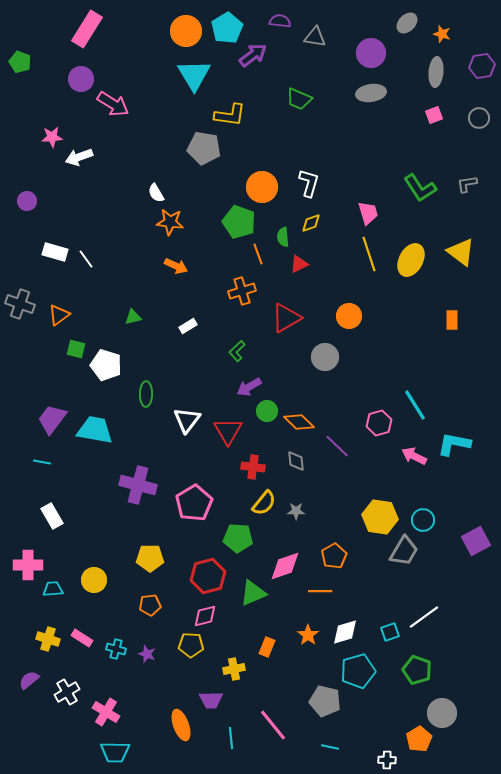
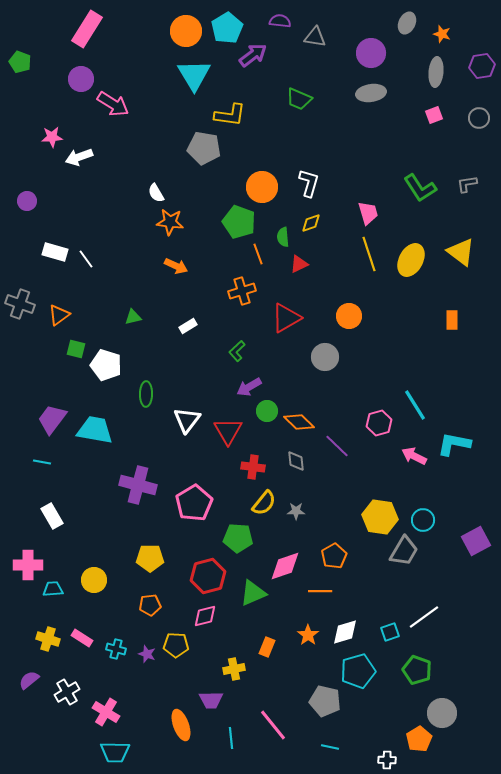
gray ellipse at (407, 23): rotated 20 degrees counterclockwise
yellow pentagon at (191, 645): moved 15 px left
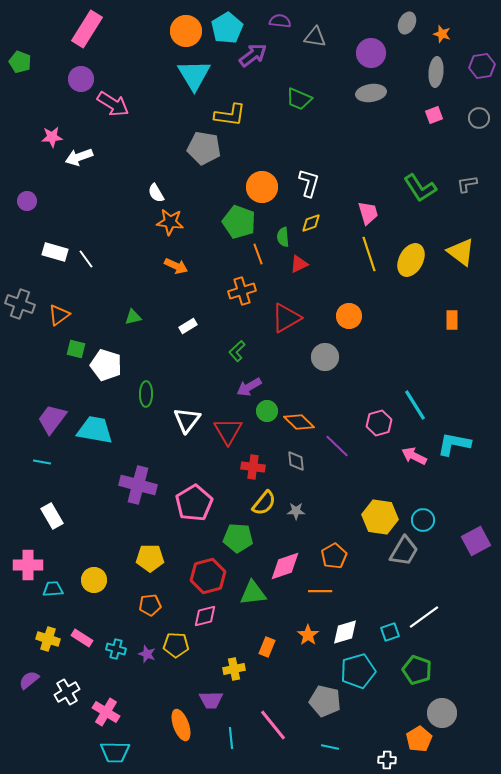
green triangle at (253, 593): rotated 16 degrees clockwise
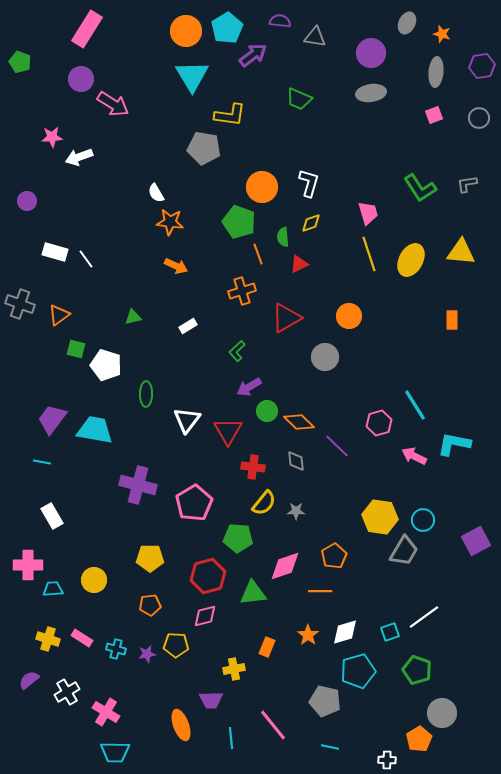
cyan triangle at (194, 75): moved 2 px left, 1 px down
yellow triangle at (461, 252): rotated 32 degrees counterclockwise
purple star at (147, 654): rotated 30 degrees counterclockwise
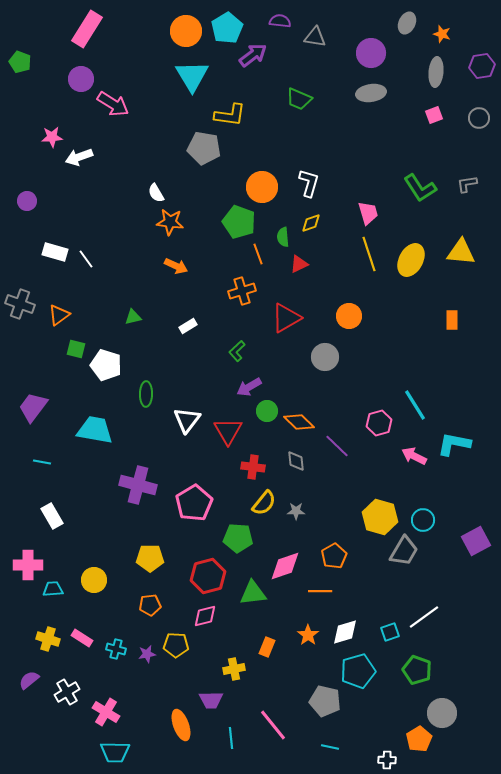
purple trapezoid at (52, 419): moved 19 px left, 12 px up
yellow hexagon at (380, 517): rotated 8 degrees clockwise
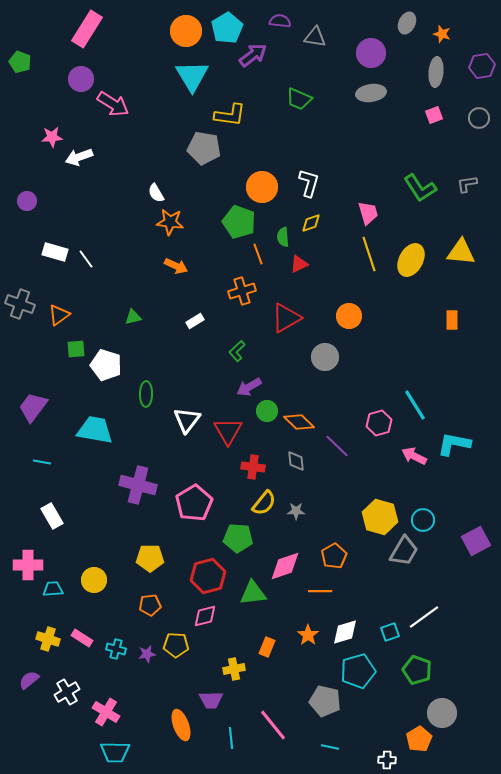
white rectangle at (188, 326): moved 7 px right, 5 px up
green square at (76, 349): rotated 18 degrees counterclockwise
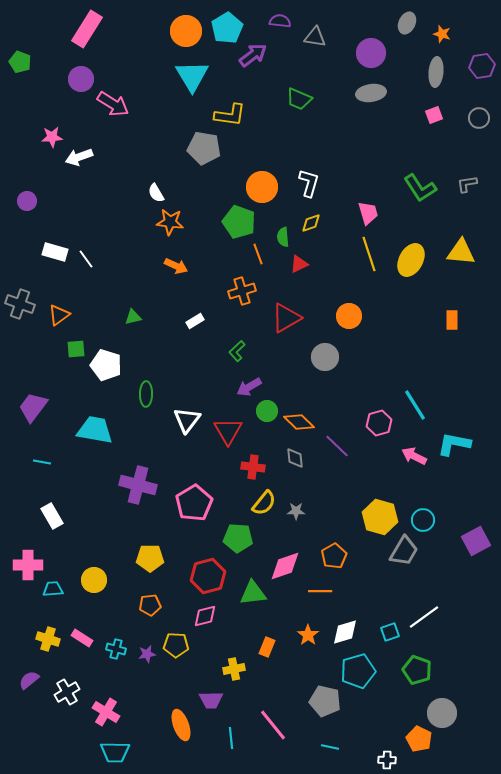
gray diamond at (296, 461): moved 1 px left, 3 px up
orange pentagon at (419, 739): rotated 15 degrees counterclockwise
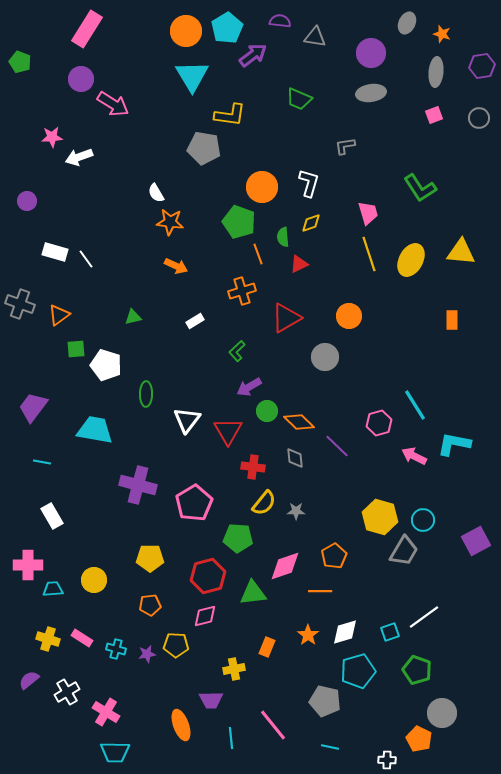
gray L-shape at (467, 184): moved 122 px left, 38 px up
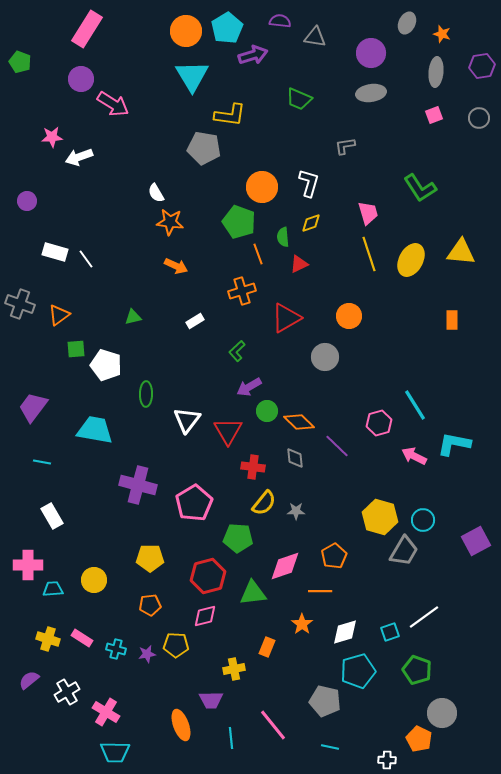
purple arrow at (253, 55): rotated 20 degrees clockwise
orange star at (308, 635): moved 6 px left, 11 px up
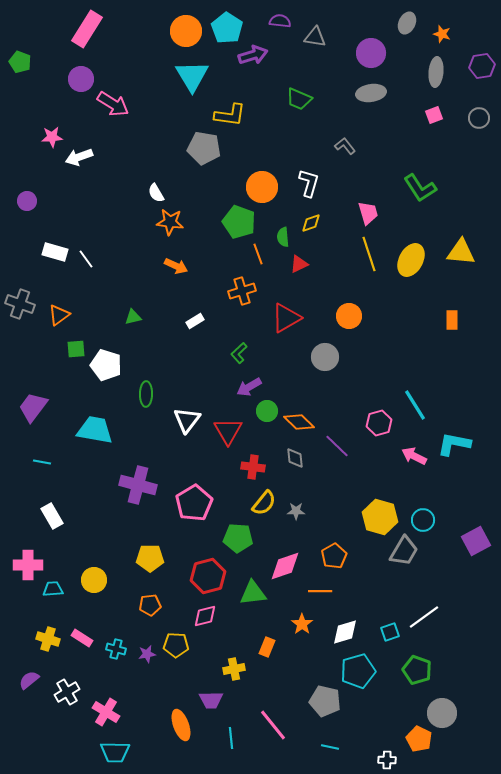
cyan pentagon at (227, 28): rotated 8 degrees counterclockwise
gray L-shape at (345, 146): rotated 60 degrees clockwise
green L-shape at (237, 351): moved 2 px right, 2 px down
